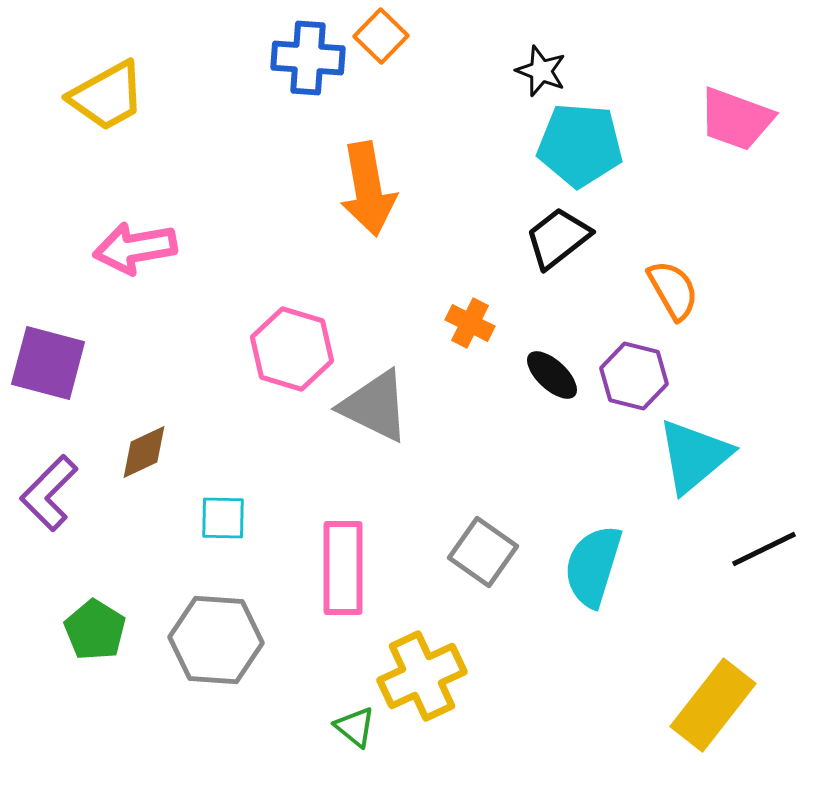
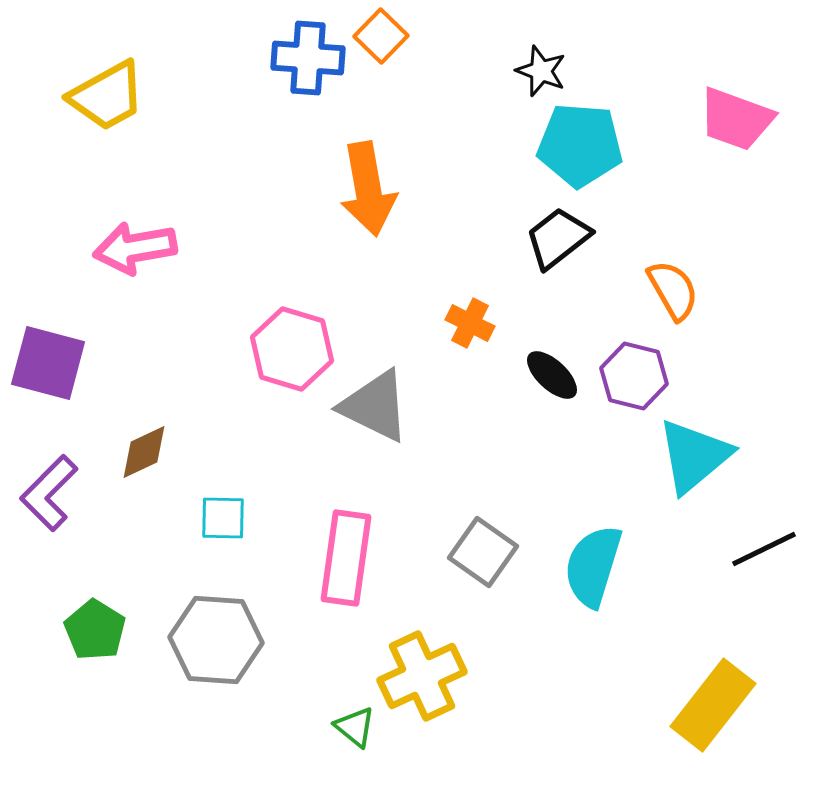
pink rectangle: moved 3 px right, 10 px up; rotated 8 degrees clockwise
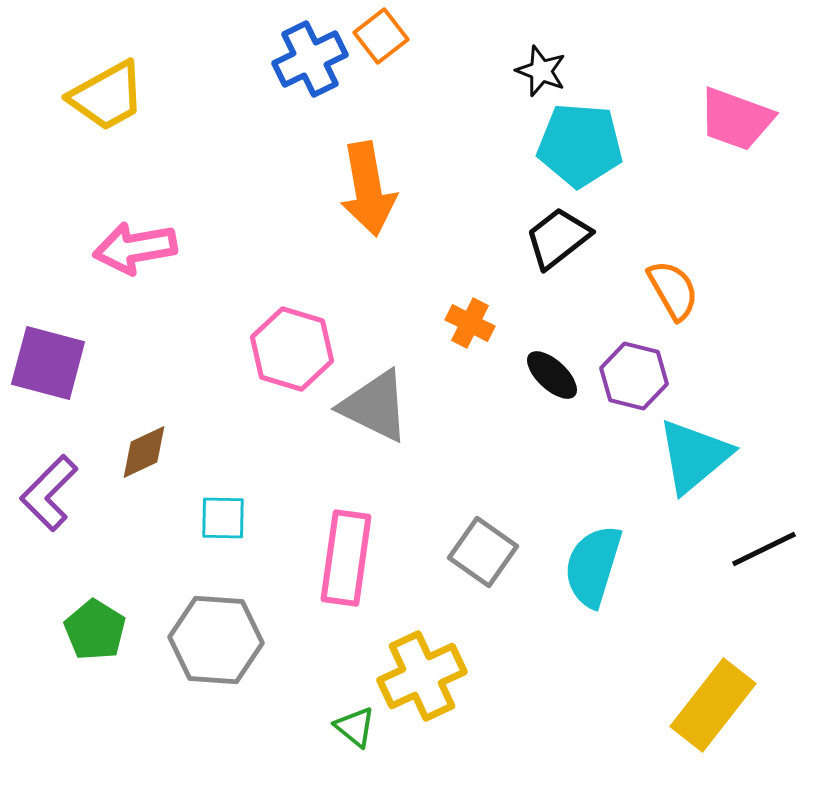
orange square: rotated 8 degrees clockwise
blue cross: moved 2 px right, 1 px down; rotated 30 degrees counterclockwise
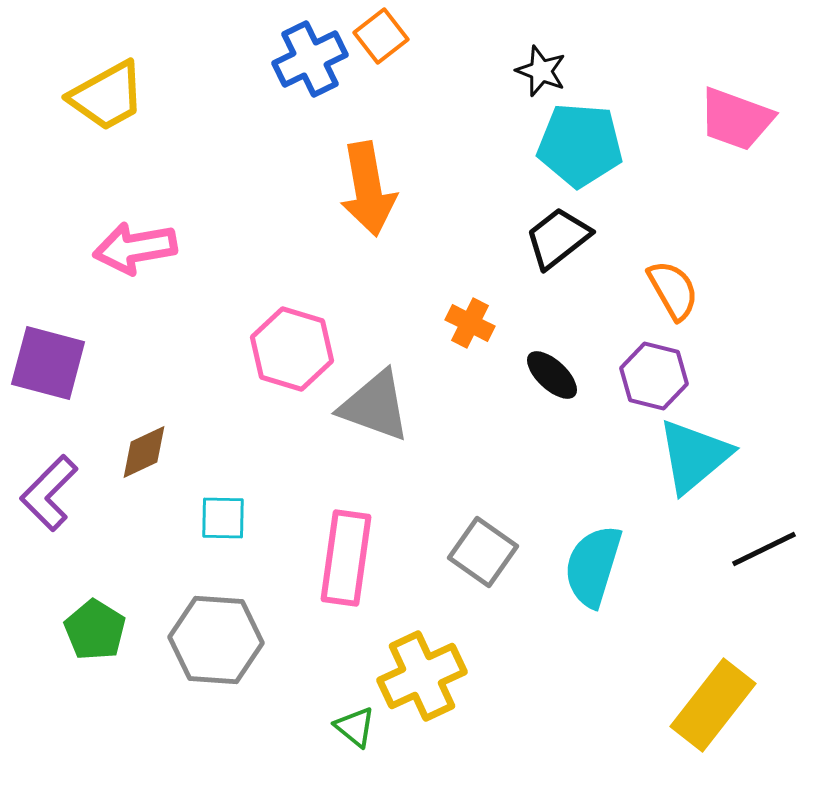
purple hexagon: moved 20 px right
gray triangle: rotated 6 degrees counterclockwise
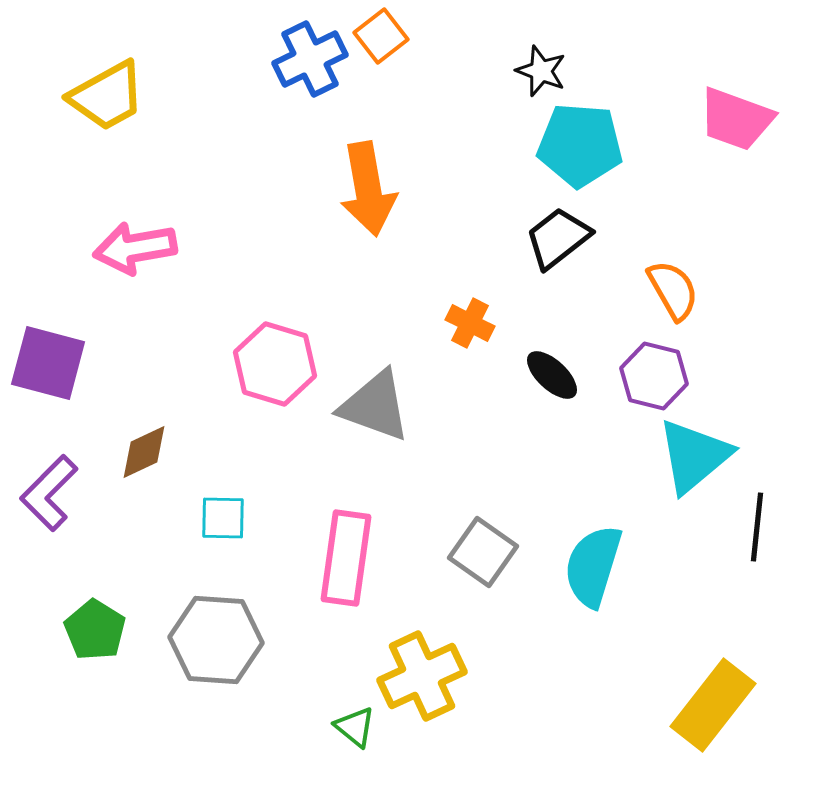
pink hexagon: moved 17 px left, 15 px down
black line: moved 7 px left, 22 px up; rotated 58 degrees counterclockwise
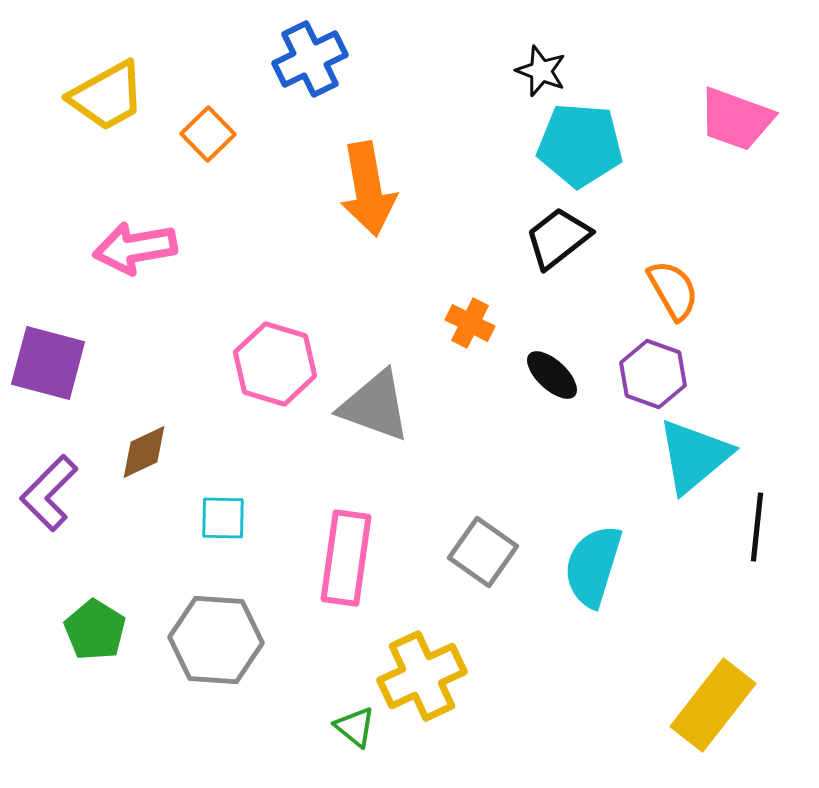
orange square: moved 173 px left, 98 px down; rotated 6 degrees counterclockwise
purple hexagon: moved 1 px left, 2 px up; rotated 6 degrees clockwise
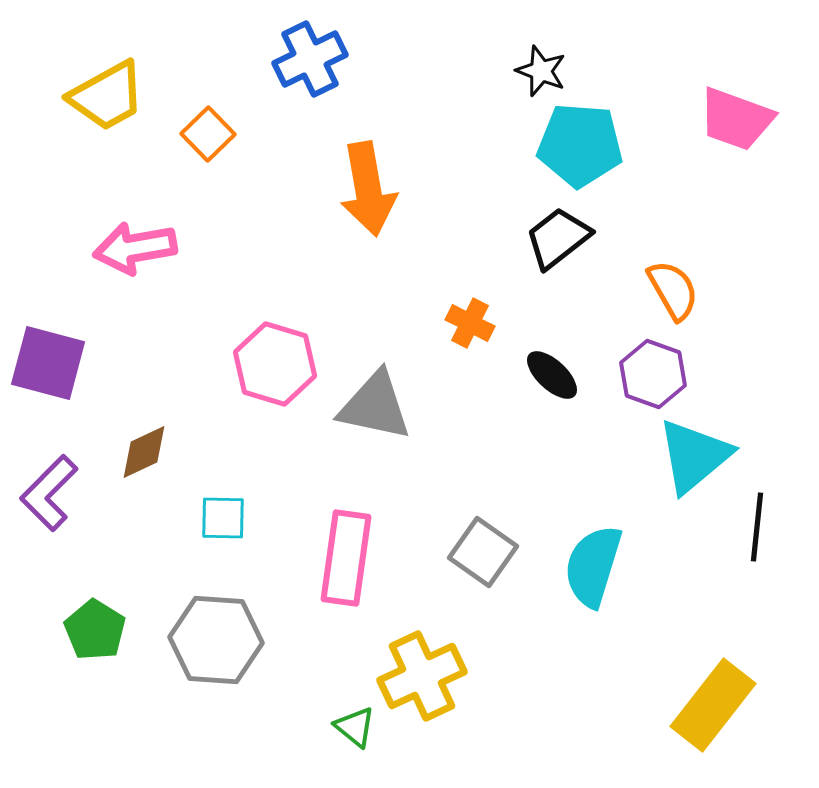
gray triangle: rotated 8 degrees counterclockwise
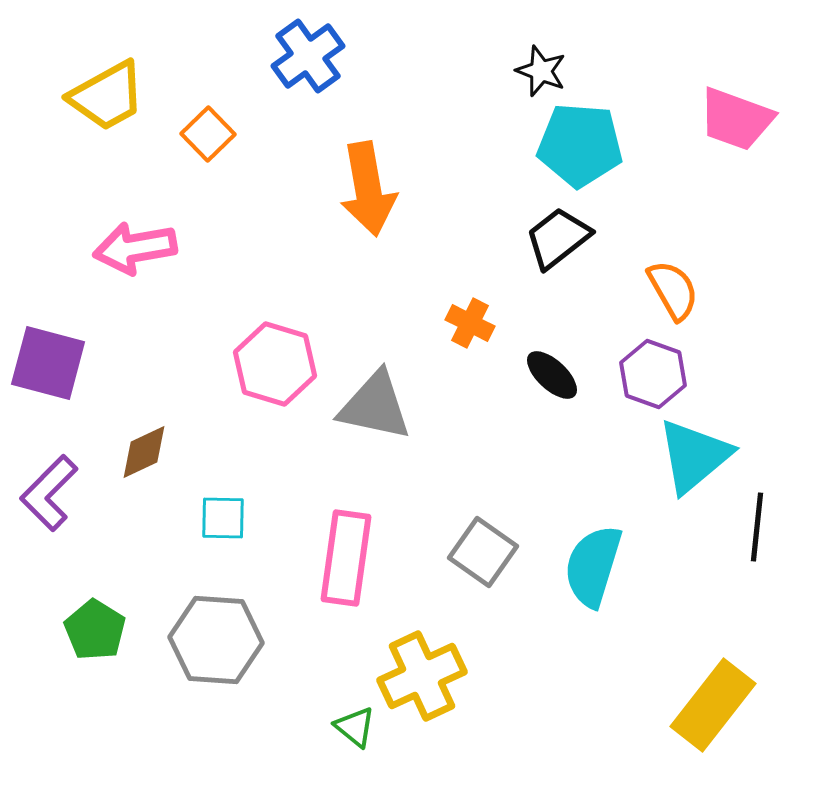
blue cross: moved 2 px left, 3 px up; rotated 10 degrees counterclockwise
